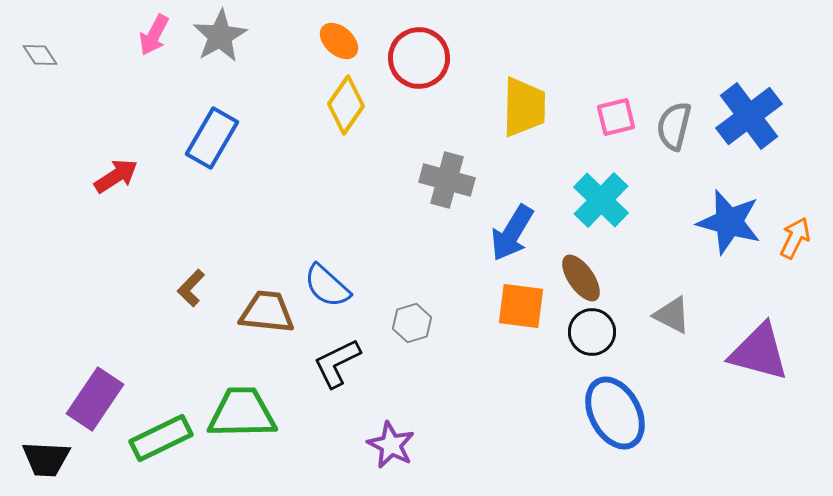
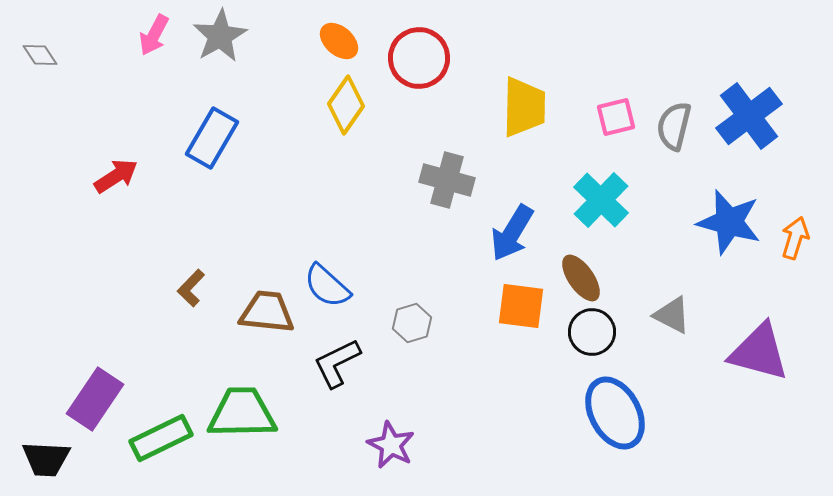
orange arrow: rotated 9 degrees counterclockwise
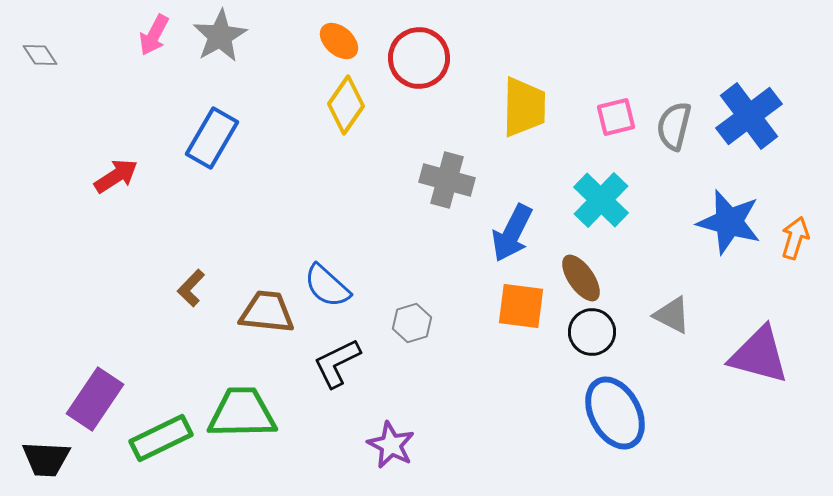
blue arrow: rotated 4 degrees counterclockwise
purple triangle: moved 3 px down
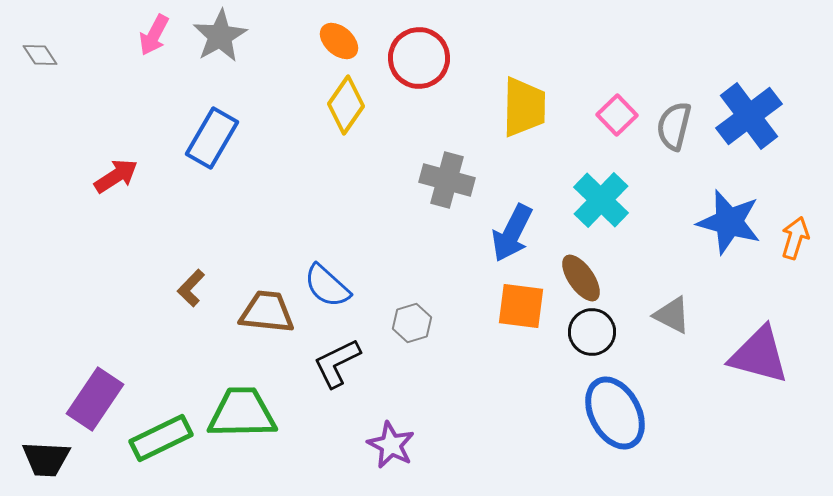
pink square: moved 1 px right, 2 px up; rotated 30 degrees counterclockwise
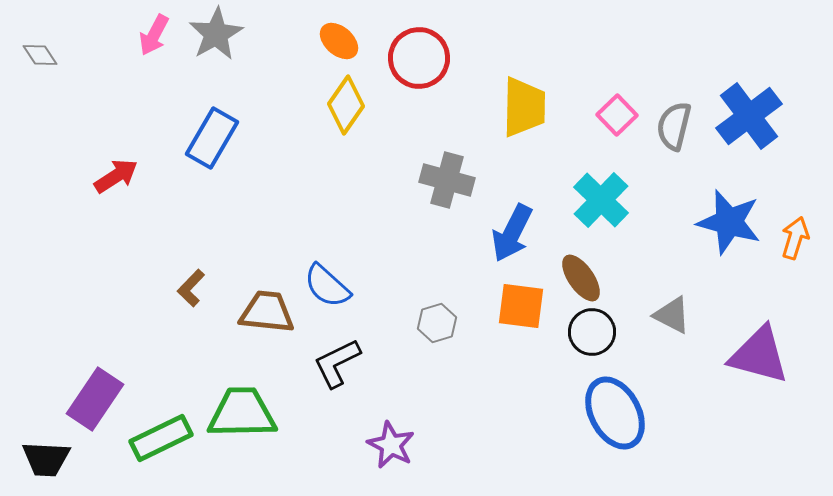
gray star: moved 4 px left, 2 px up
gray hexagon: moved 25 px right
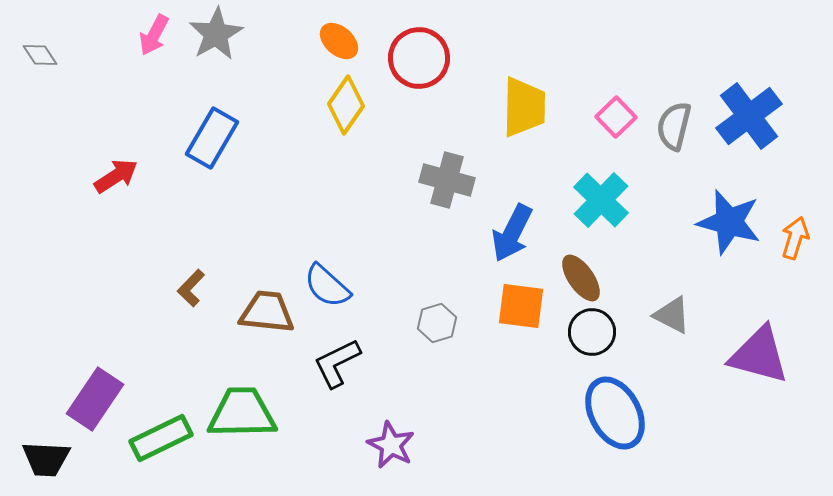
pink square: moved 1 px left, 2 px down
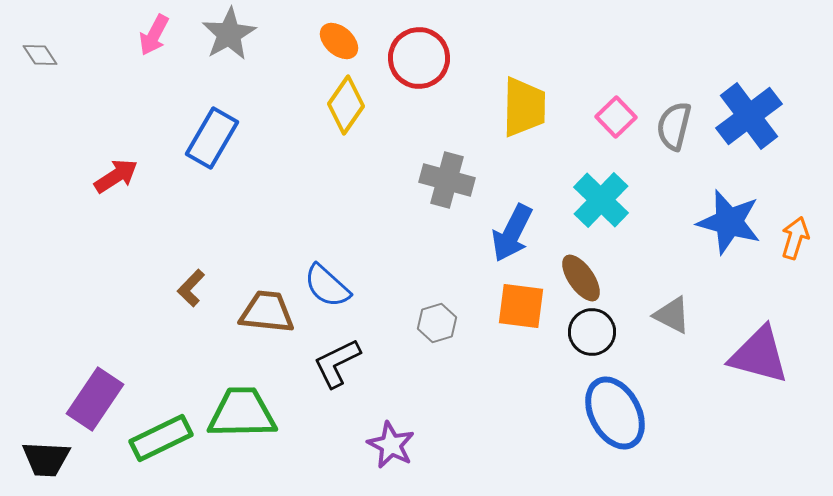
gray star: moved 13 px right
